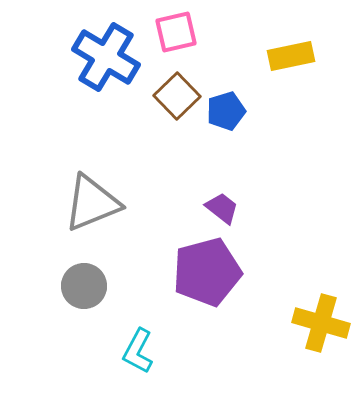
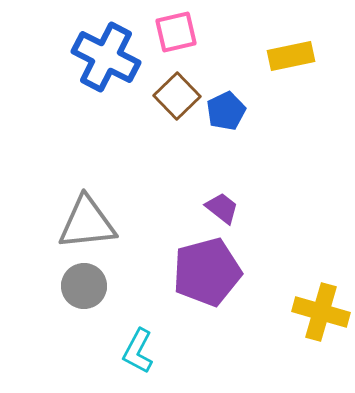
blue cross: rotated 4 degrees counterclockwise
blue pentagon: rotated 9 degrees counterclockwise
gray triangle: moved 5 px left, 20 px down; rotated 16 degrees clockwise
yellow cross: moved 11 px up
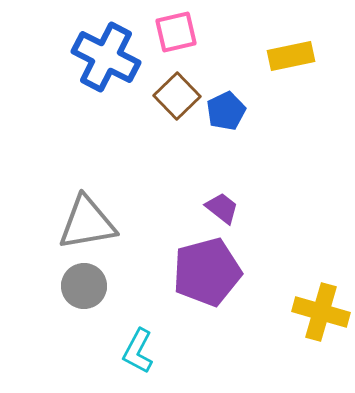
gray triangle: rotated 4 degrees counterclockwise
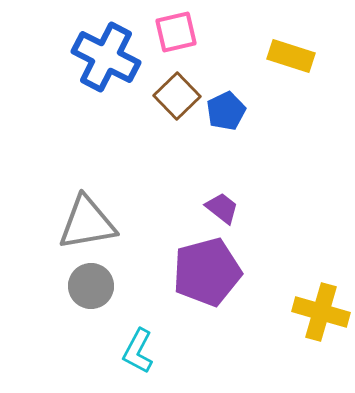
yellow rectangle: rotated 30 degrees clockwise
gray circle: moved 7 px right
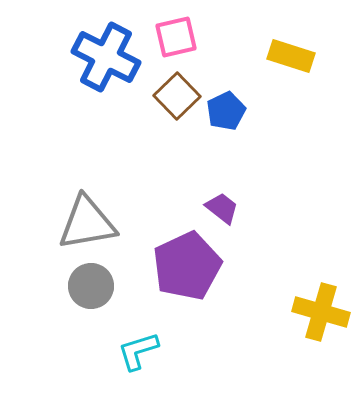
pink square: moved 5 px down
purple pentagon: moved 20 px left, 6 px up; rotated 10 degrees counterclockwise
cyan L-shape: rotated 45 degrees clockwise
